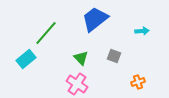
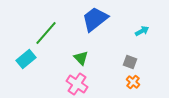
cyan arrow: rotated 24 degrees counterclockwise
gray square: moved 16 px right, 6 px down
orange cross: moved 5 px left; rotated 32 degrees counterclockwise
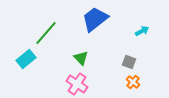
gray square: moved 1 px left
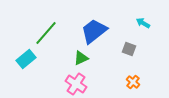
blue trapezoid: moved 1 px left, 12 px down
cyan arrow: moved 1 px right, 8 px up; rotated 120 degrees counterclockwise
green triangle: rotated 49 degrees clockwise
gray square: moved 13 px up
pink cross: moved 1 px left
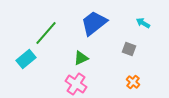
blue trapezoid: moved 8 px up
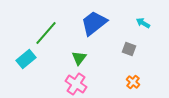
green triangle: moved 2 px left; rotated 28 degrees counterclockwise
